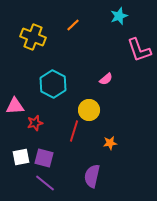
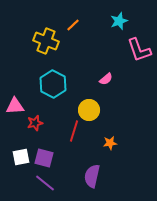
cyan star: moved 5 px down
yellow cross: moved 13 px right, 4 px down
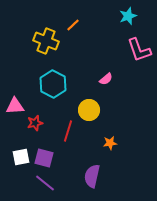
cyan star: moved 9 px right, 5 px up
red line: moved 6 px left
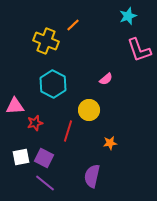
purple square: rotated 12 degrees clockwise
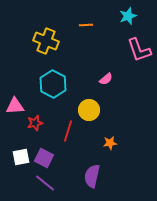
orange line: moved 13 px right; rotated 40 degrees clockwise
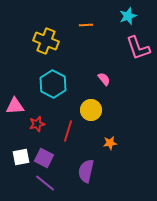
pink L-shape: moved 1 px left, 2 px up
pink semicircle: moved 2 px left; rotated 88 degrees counterclockwise
yellow circle: moved 2 px right
red star: moved 2 px right, 1 px down
purple semicircle: moved 6 px left, 5 px up
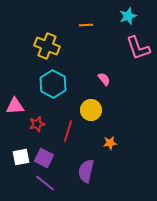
yellow cross: moved 1 px right, 5 px down
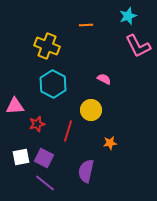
pink L-shape: moved 2 px up; rotated 8 degrees counterclockwise
pink semicircle: rotated 24 degrees counterclockwise
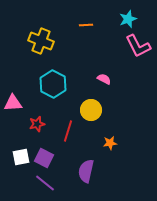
cyan star: moved 3 px down
yellow cross: moved 6 px left, 5 px up
pink triangle: moved 2 px left, 3 px up
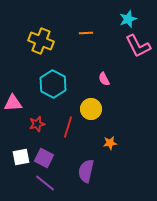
orange line: moved 8 px down
pink semicircle: rotated 144 degrees counterclockwise
yellow circle: moved 1 px up
red line: moved 4 px up
